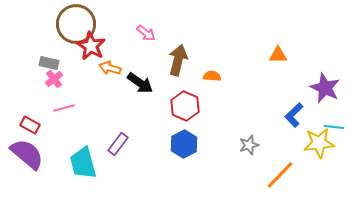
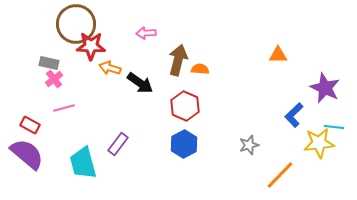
pink arrow: rotated 138 degrees clockwise
red star: rotated 28 degrees counterclockwise
orange semicircle: moved 12 px left, 7 px up
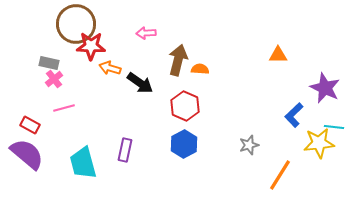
purple rectangle: moved 7 px right, 6 px down; rotated 25 degrees counterclockwise
orange line: rotated 12 degrees counterclockwise
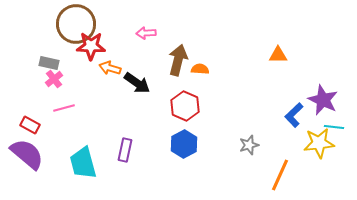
black arrow: moved 3 px left
purple star: moved 2 px left, 12 px down
orange line: rotated 8 degrees counterclockwise
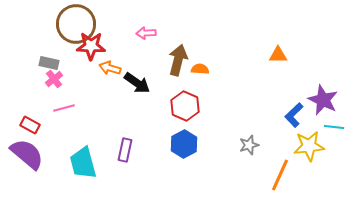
yellow star: moved 10 px left, 3 px down
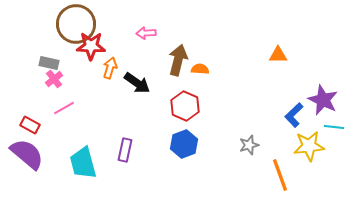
orange arrow: rotated 90 degrees clockwise
pink line: rotated 15 degrees counterclockwise
blue hexagon: rotated 8 degrees clockwise
orange line: rotated 44 degrees counterclockwise
